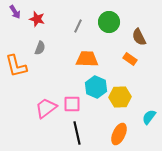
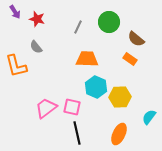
gray line: moved 1 px down
brown semicircle: moved 3 px left, 2 px down; rotated 24 degrees counterclockwise
gray semicircle: moved 4 px left, 1 px up; rotated 120 degrees clockwise
pink square: moved 3 px down; rotated 12 degrees clockwise
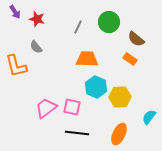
black line: rotated 70 degrees counterclockwise
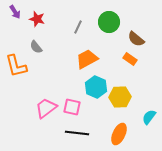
orange trapezoid: rotated 30 degrees counterclockwise
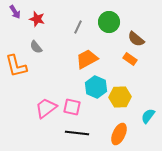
cyan semicircle: moved 1 px left, 1 px up
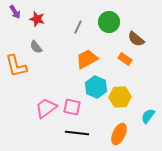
orange rectangle: moved 5 px left
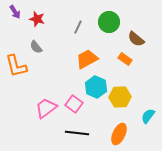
pink square: moved 2 px right, 3 px up; rotated 24 degrees clockwise
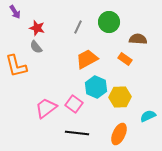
red star: moved 9 px down
brown semicircle: moved 2 px right; rotated 144 degrees clockwise
cyan semicircle: rotated 28 degrees clockwise
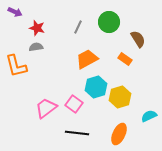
purple arrow: rotated 32 degrees counterclockwise
brown semicircle: rotated 54 degrees clockwise
gray semicircle: rotated 120 degrees clockwise
cyan hexagon: rotated 20 degrees clockwise
yellow hexagon: rotated 15 degrees counterclockwise
cyan semicircle: moved 1 px right
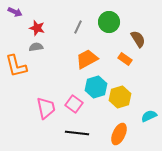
pink trapezoid: rotated 115 degrees clockwise
